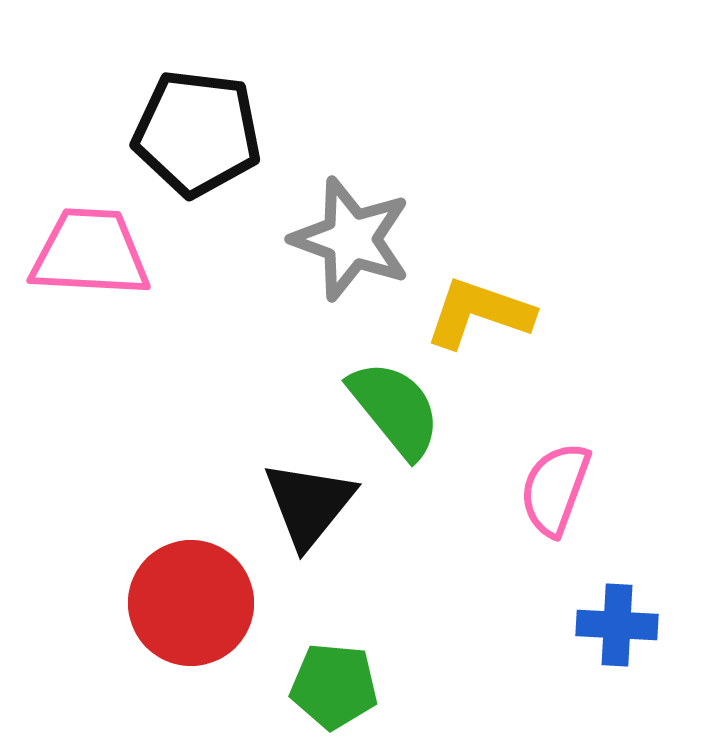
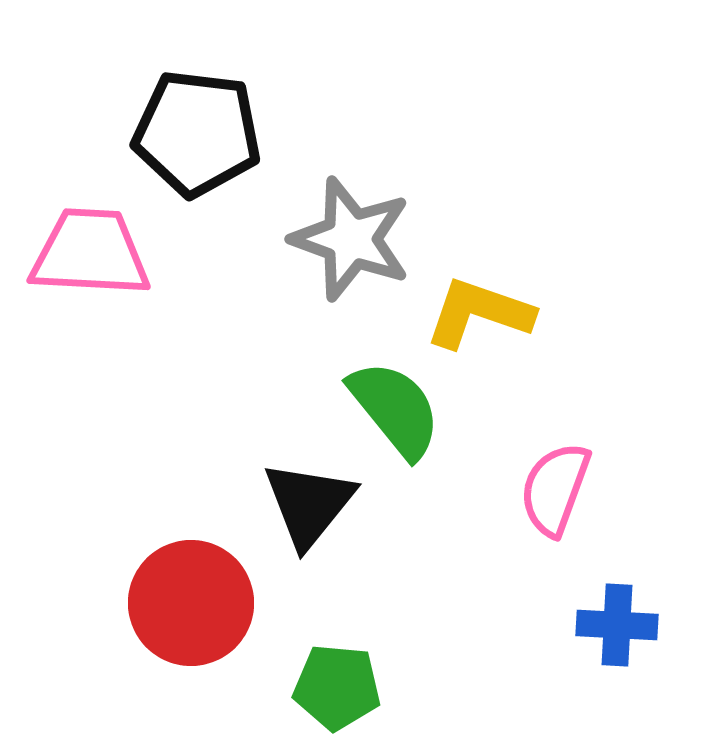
green pentagon: moved 3 px right, 1 px down
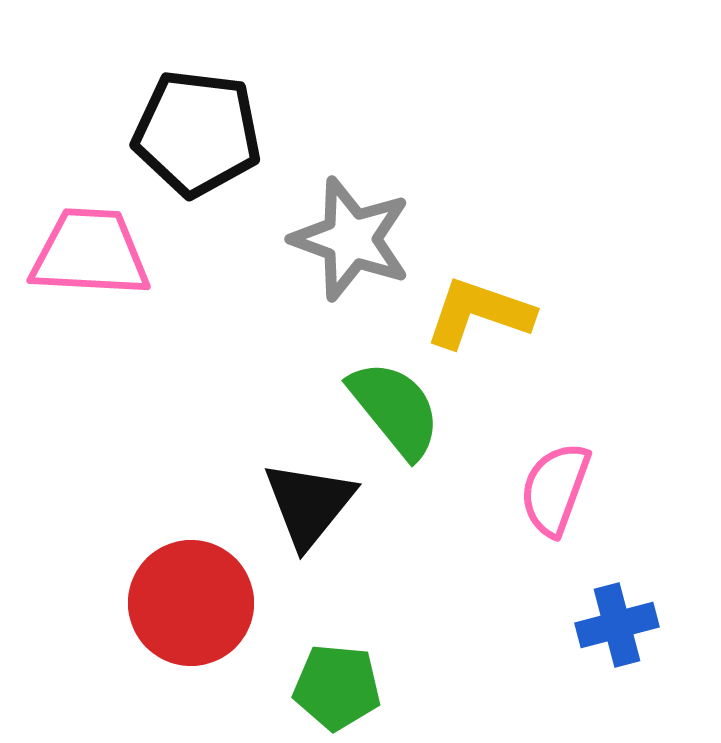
blue cross: rotated 18 degrees counterclockwise
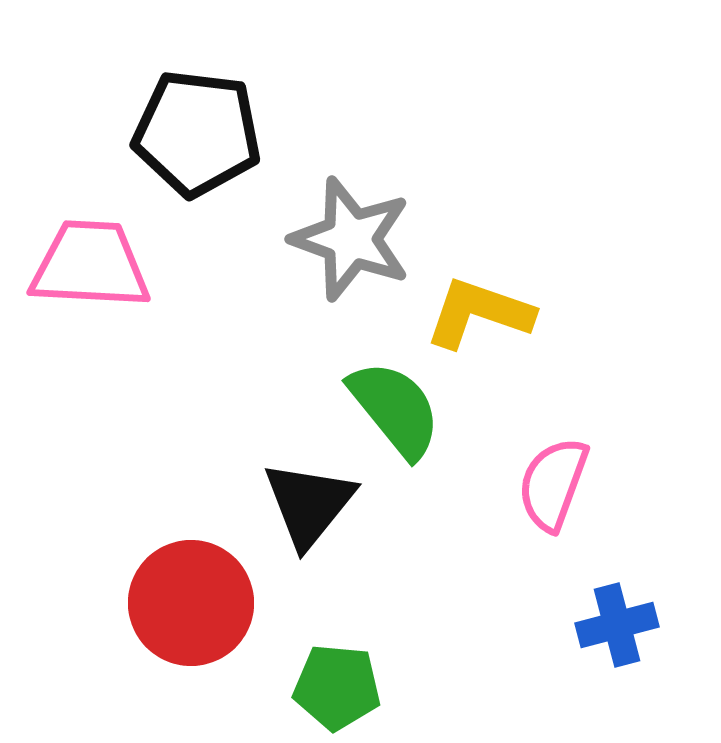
pink trapezoid: moved 12 px down
pink semicircle: moved 2 px left, 5 px up
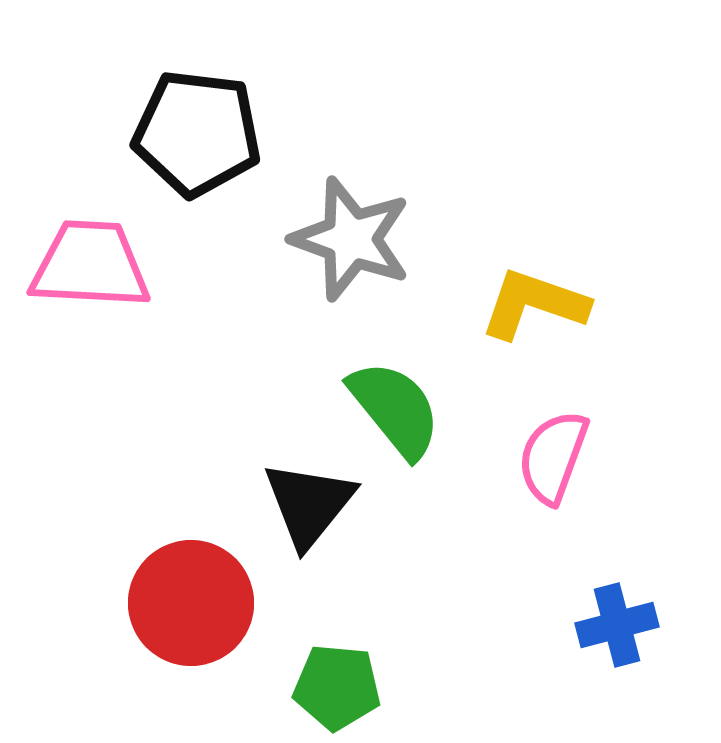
yellow L-shape: moved 55 px right, 9 px up
pink semicircle: moved 27 px up
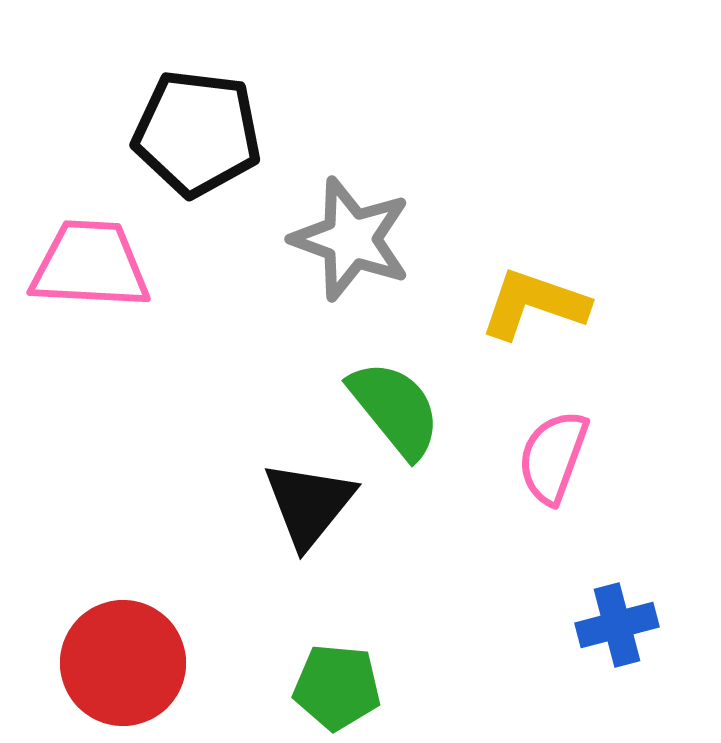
red circle: moved 68 px left, 60 px down
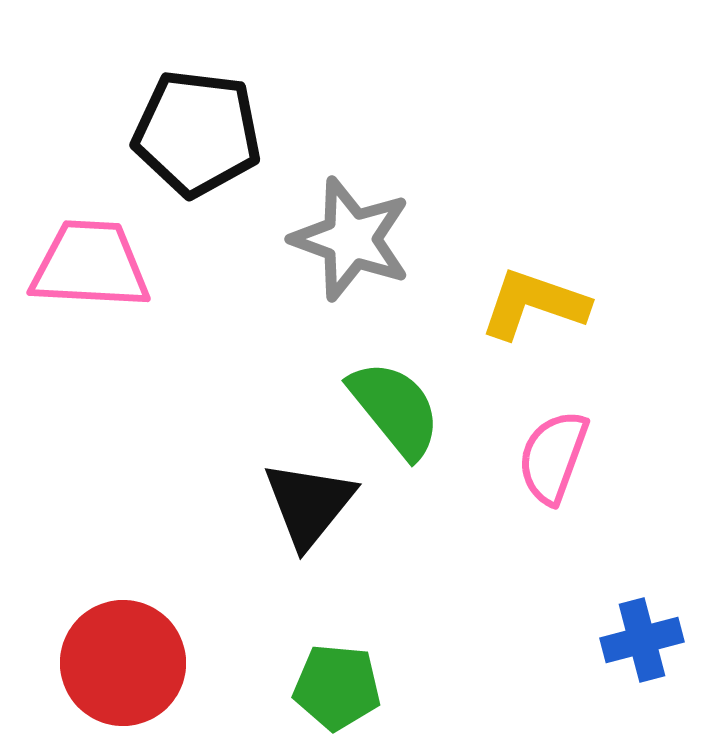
blue cross: moved 25 px right, 15 px down
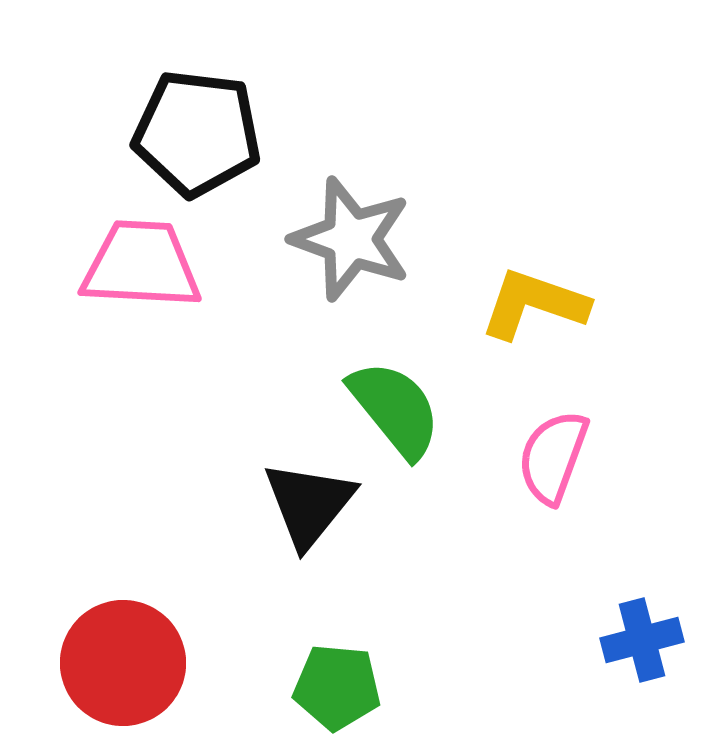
pink trapezoid: moved 51 px right
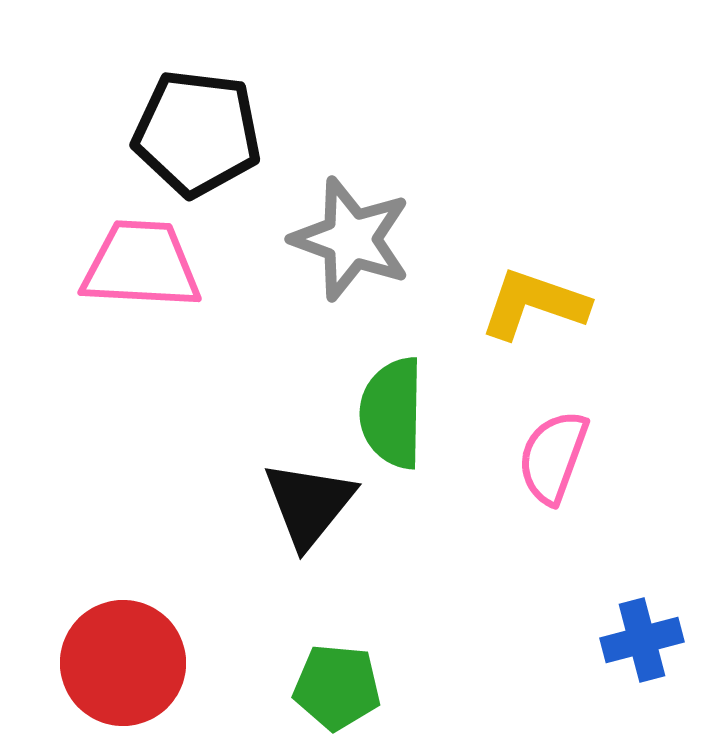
green semicircle: moved 3 px left, 4 px down; rotated 140 degrees counterclockwise
